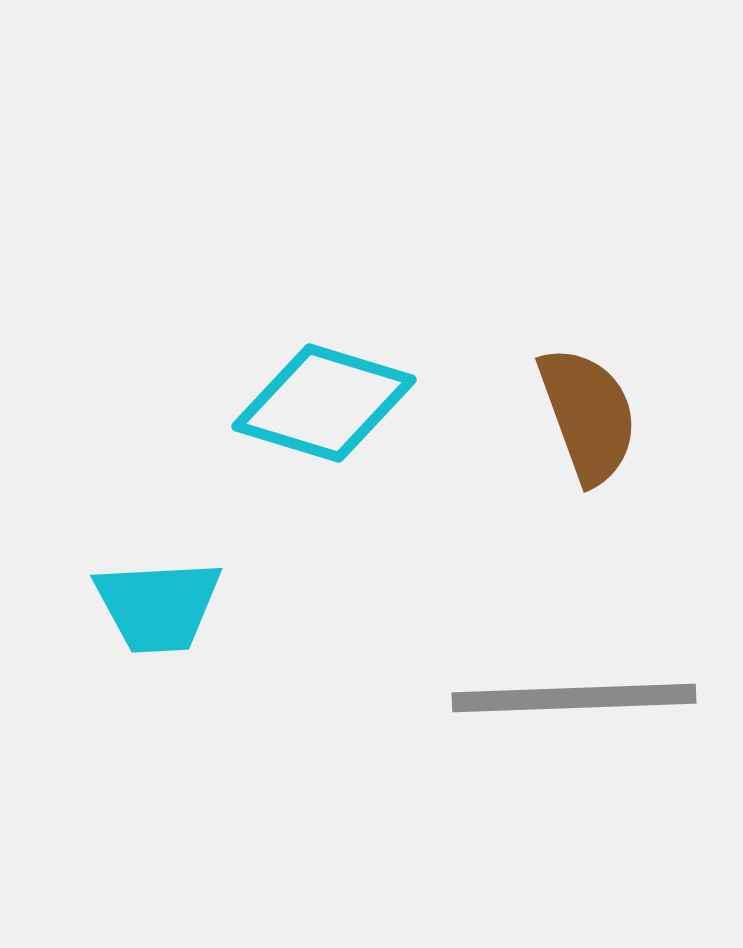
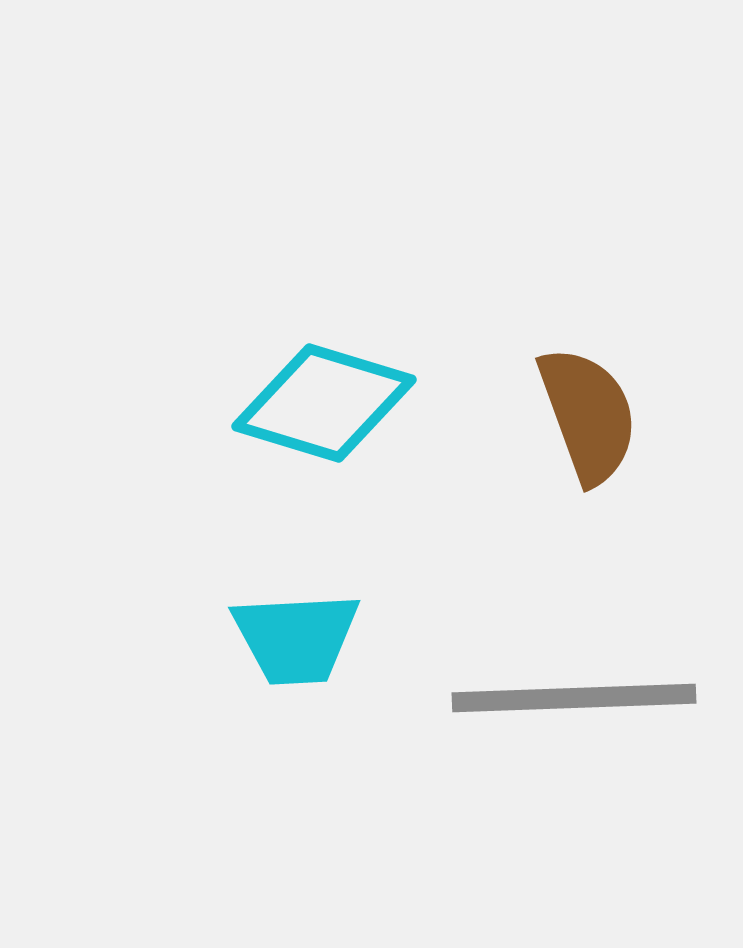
cyan trapezoid: moved 138 px right, 32 px down
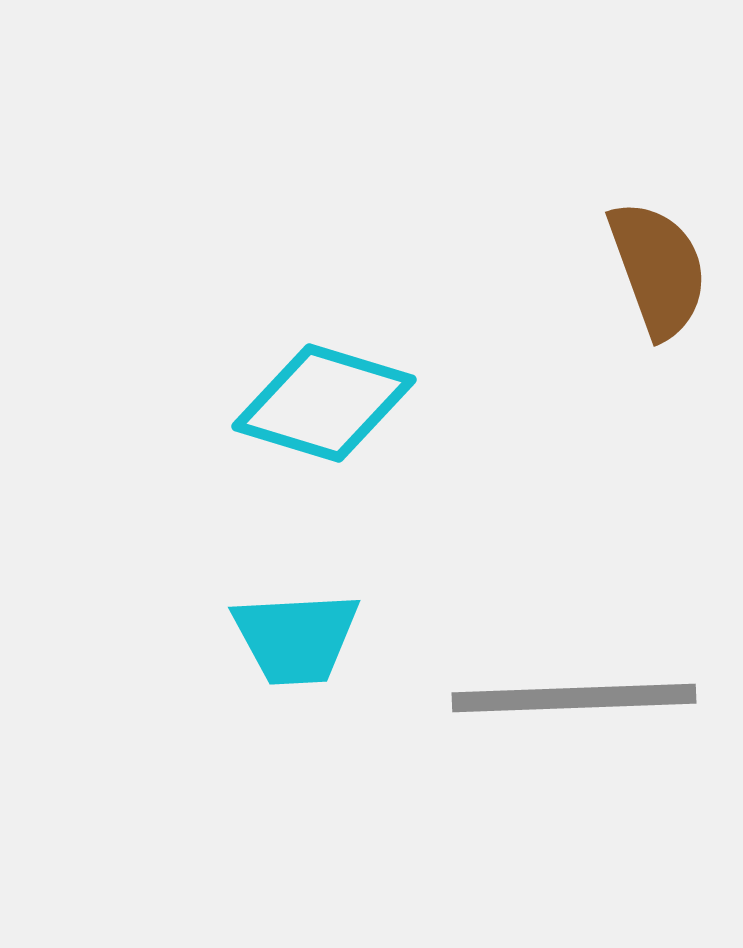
brown semicircle: moved 70 px right, 146 px up
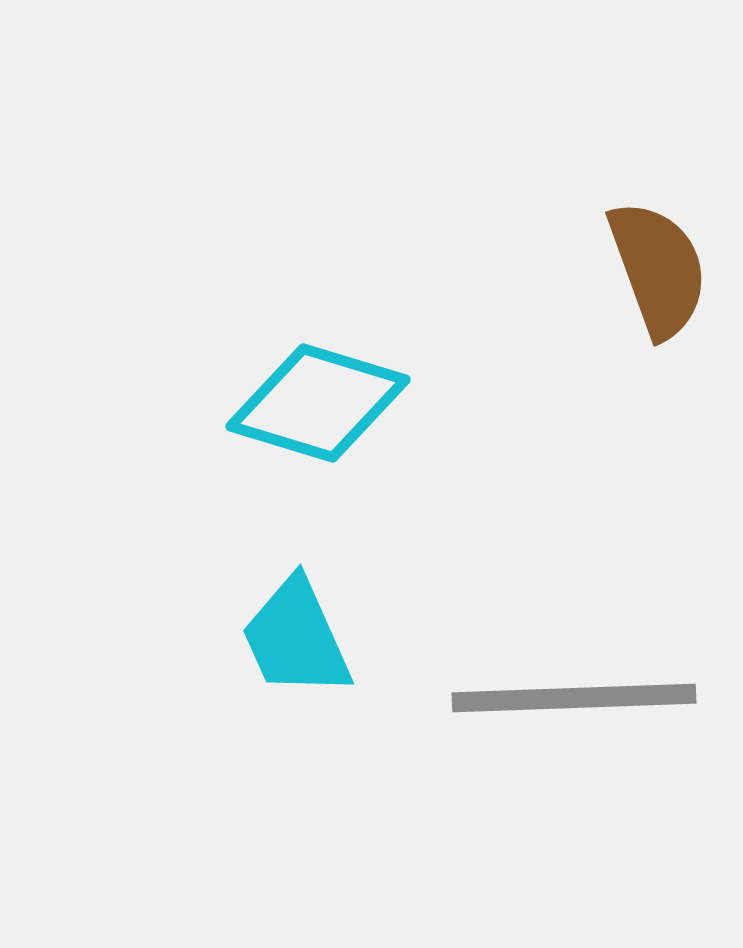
cyan diamond: moved 6 px left
cyan trapezoid: rotated 69 degrees clockwise
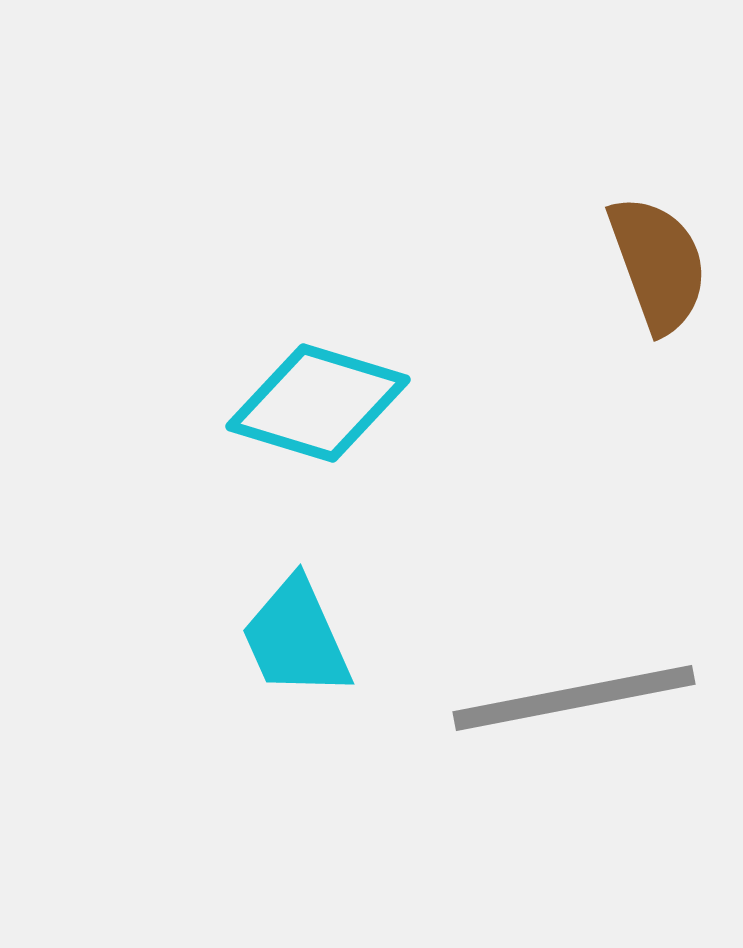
brown semicircle: moved 5 px up
gray line: rotated 9 degrees counterclockwise
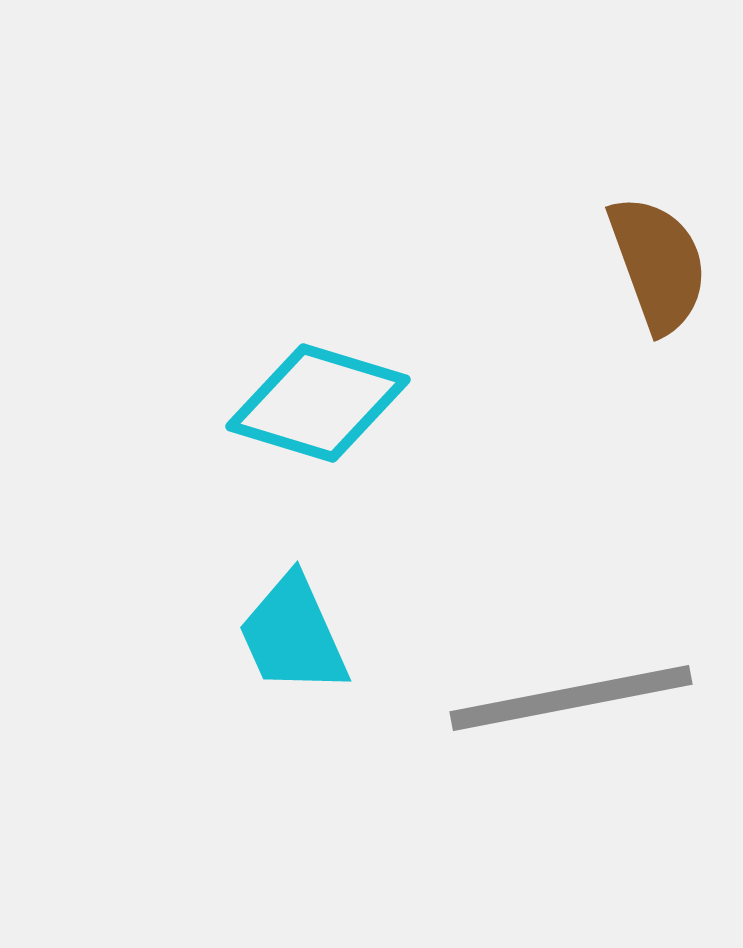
cyan trapezoid: moved 3 px left, 3 px up
gray line: moved 3 px left
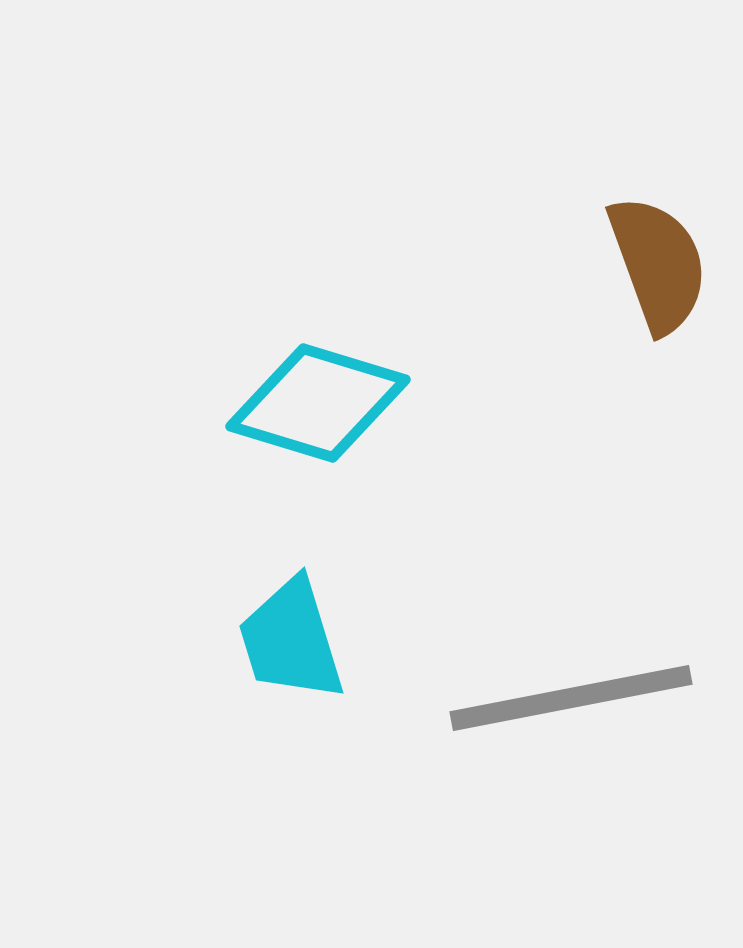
cyan trapezoid: moved 2 px left, 5 px down; rotated 7 degrees clockwise
